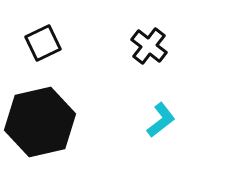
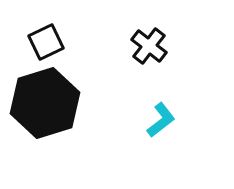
black square: moved 3 px right, 1 px up
black hexagon: moved 5 px right, 19 px up; rotated 4 degrees counterclockwise
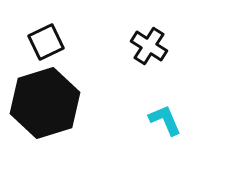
black cross: rotated 6 degrees counterclockwise
cyan L-shape: moved 4 px right; rotated 75 degrees counterclockwise
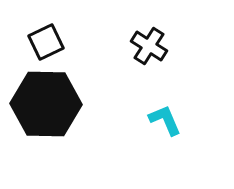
black hexagon: moved 1 px right, 1 px down; rotated 18 degrees clockwise
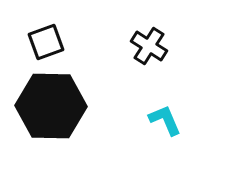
black square: rotated 6 degrees clockwise
black hexagon: moved 5 px right, 2 px down
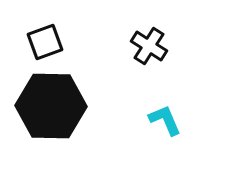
black square: moved 1 px left
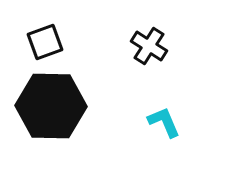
cyan L-shape: moved 1 px left, 2 px down
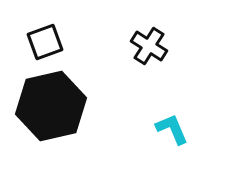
black hexagon: rotated 14 degrees counterclockwise
cyan L-shape: moved 8 px right, 7 px down
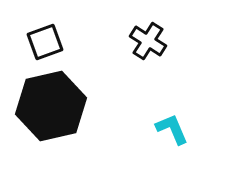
black cross: moved 1 px left, 5 px up
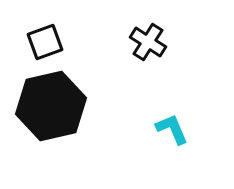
black cross: moved 1 px down
